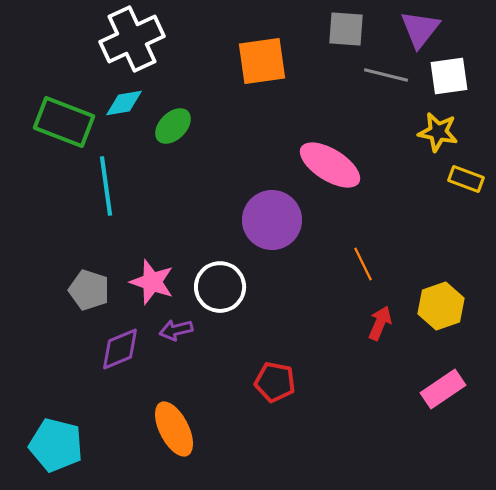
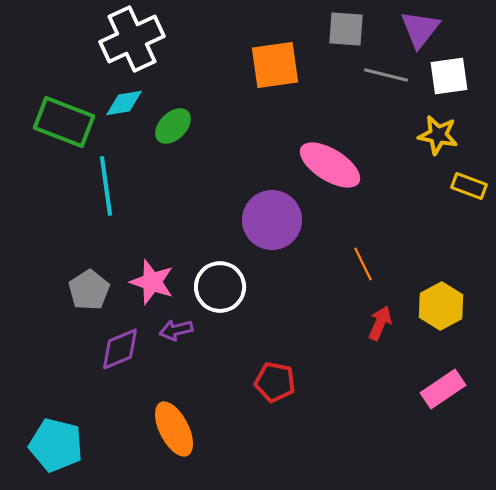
orange square: moved 13 px right, 4 px down
yellow star: moved 3 px down
yellow rectangle: moved 3 px right, 7 px down
gray pentagon: rotated 21 degrees clockwise
yellow hexagon: rotated 9 degrees counterclockwise
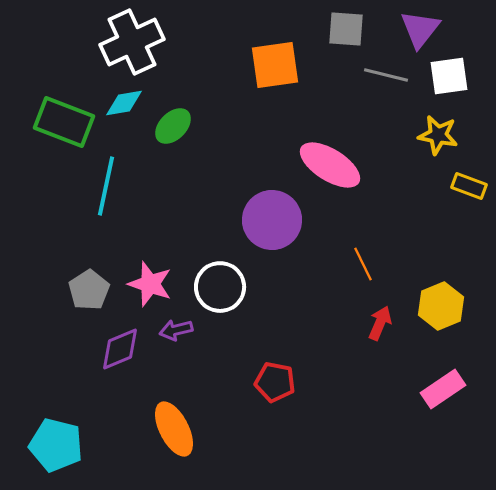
white cross: moved 3 px down
cyan line: rotated 20 degrees clockwise
pink star: moved 2 px left, 2 px down
yellow hexagon: rotated 6 degrees clockwise
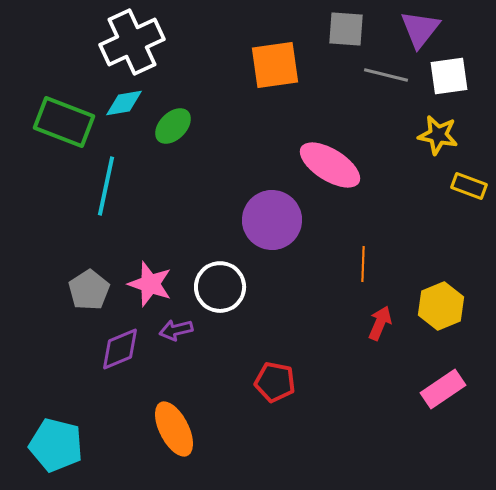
orange line: rotated 28 degrees clockwise
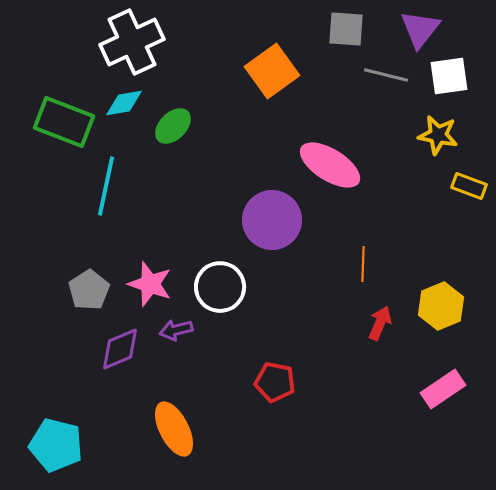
orange square: moved 3 px left, 6 px down; rotated 28 degrees counterclockwise
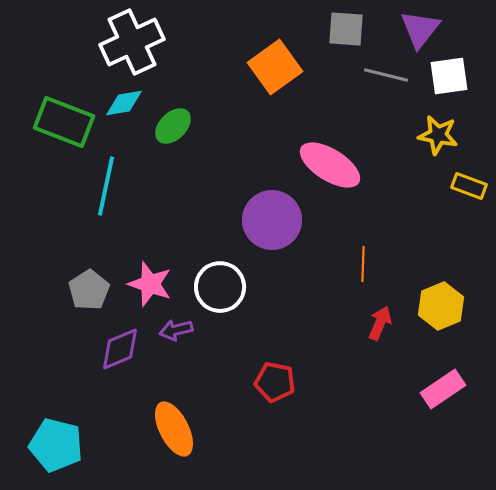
orange square: moved 3 px right, 4 px up
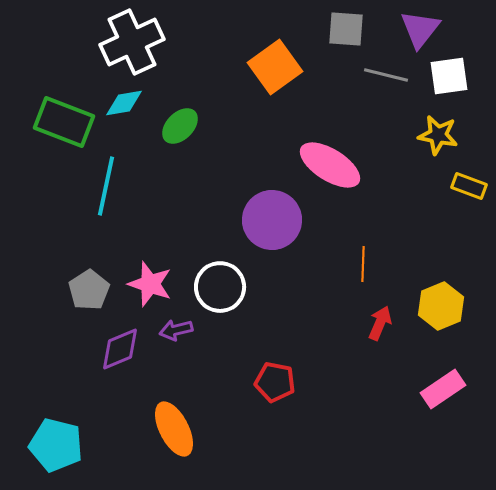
green ellipse: moved 7 px right
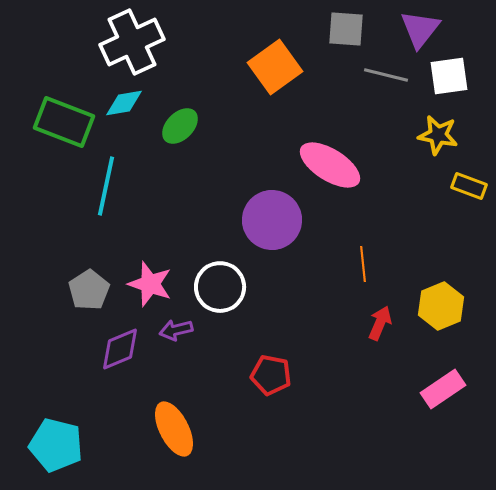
orange line: rotated 8 degrees counterclockwise
red pentagon: moved 4 px left, 7 px up
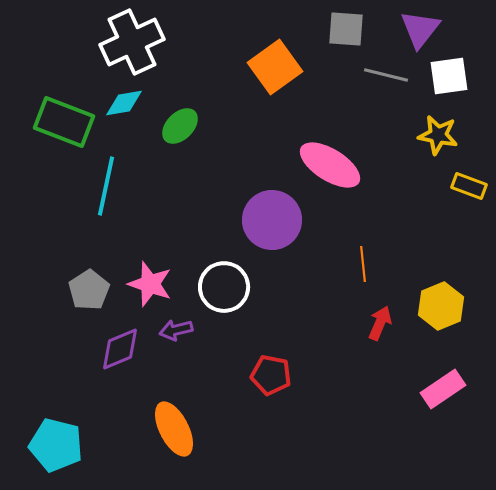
white circle: moved 4 px right
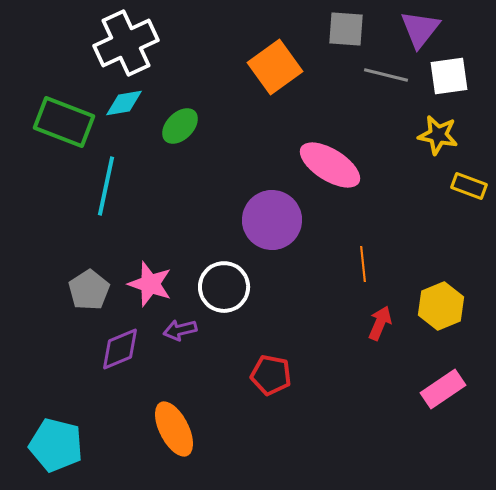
white cross: moved 6 px left, 1 px down
purple arrow: moved 4 px right
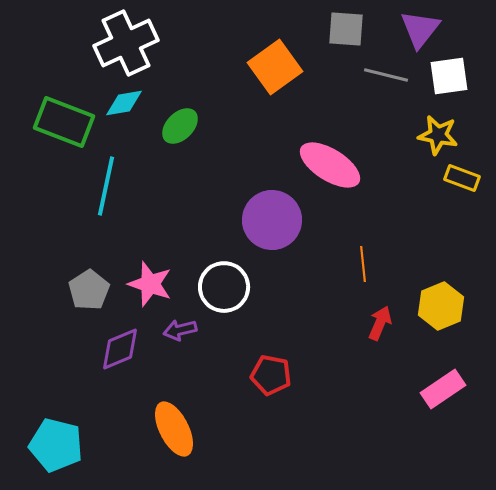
yellow rectangle: moved 7 px left, 8 px up
